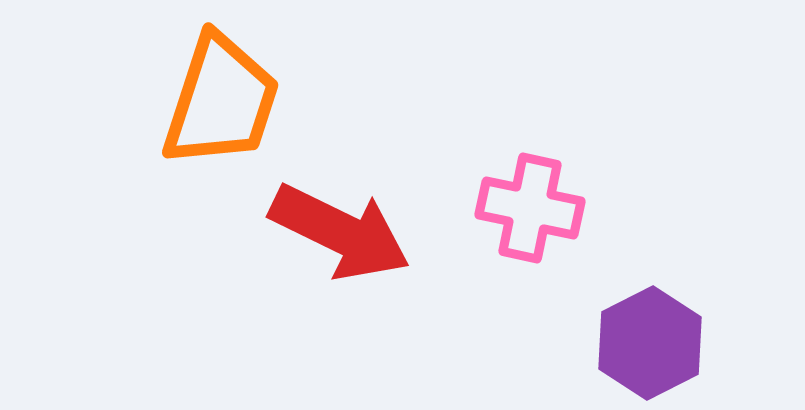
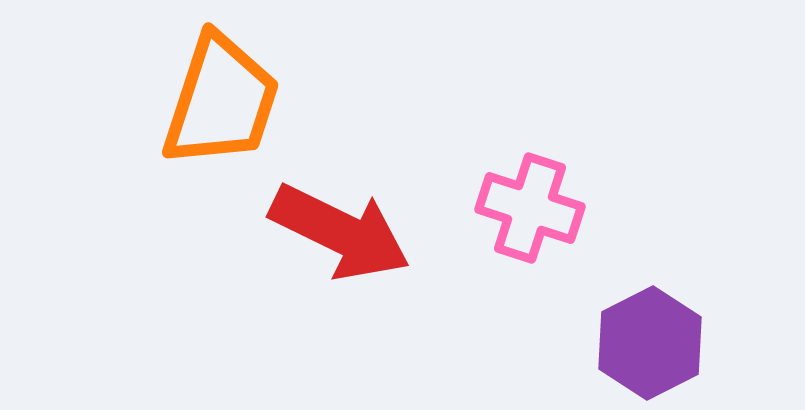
pink cross: rotated 6 degrees clockwise
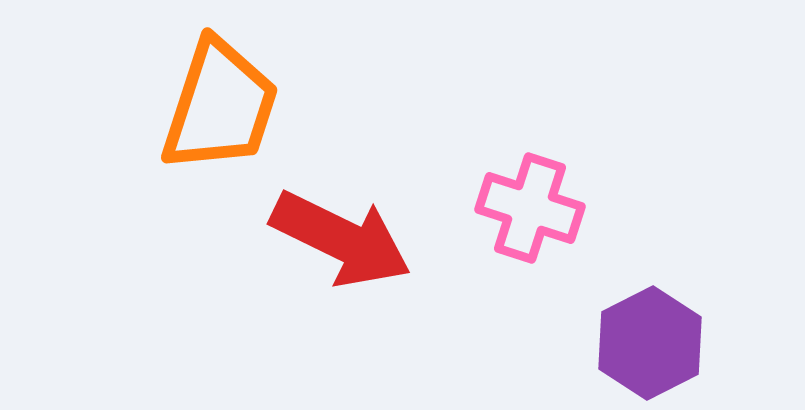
orange trapezoid: moved 1 px left, 5 px down
red arrow: moved 1 px right, 7 px down
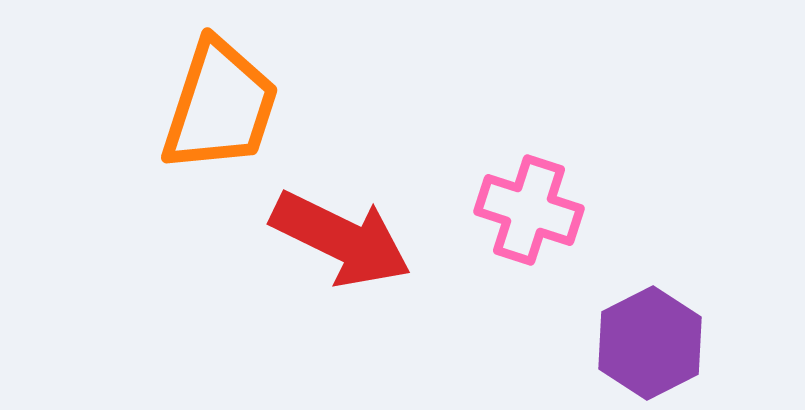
pink cross: moved 1 px left, 2 px down
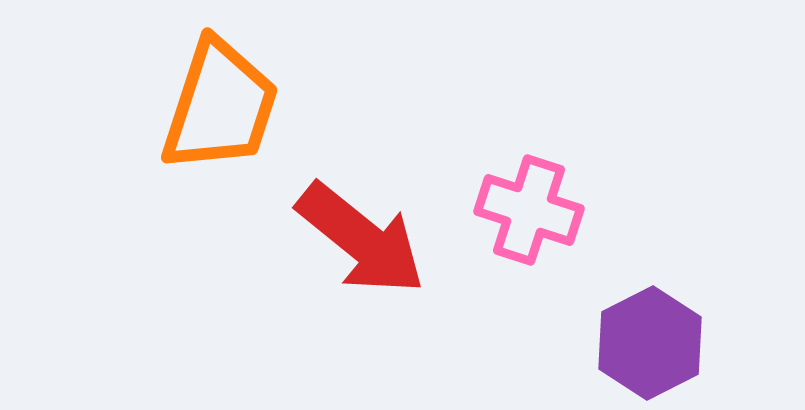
red arrow: moved 20 px right; rotated 13 degrees clockwise
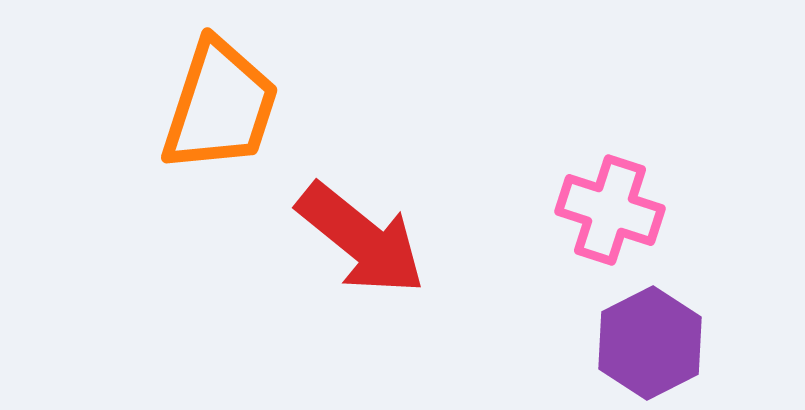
pink cross: moved 81 px right
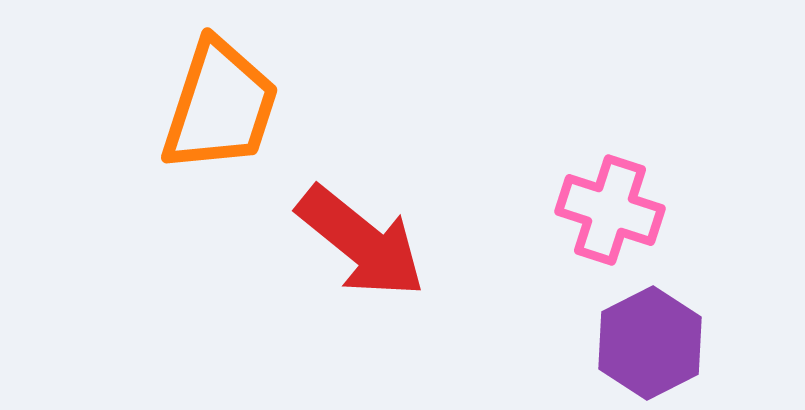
red arrow: moved 3 px down
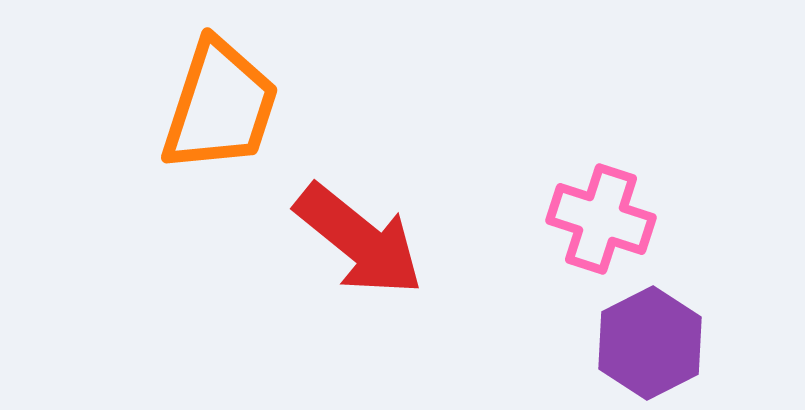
pink cross: moved 9 px left, 9 px down
red arrow: moved 2 px left, 2 px up
